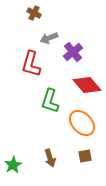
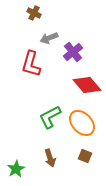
green L-shape: moved 16 px down; rotated 45 degrees clockwise
brown square: rotated 32 degrees clockwise
green star: moved 3 px right, 4 px down
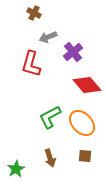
gray arrow: moved 1 px left, 1 px up
brown square: rotated 16 degrees counterclockwise
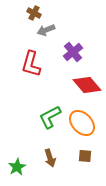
gray arrow: moved 2 px left, 7 px up
green star: moved 1 px right, 2 px up
